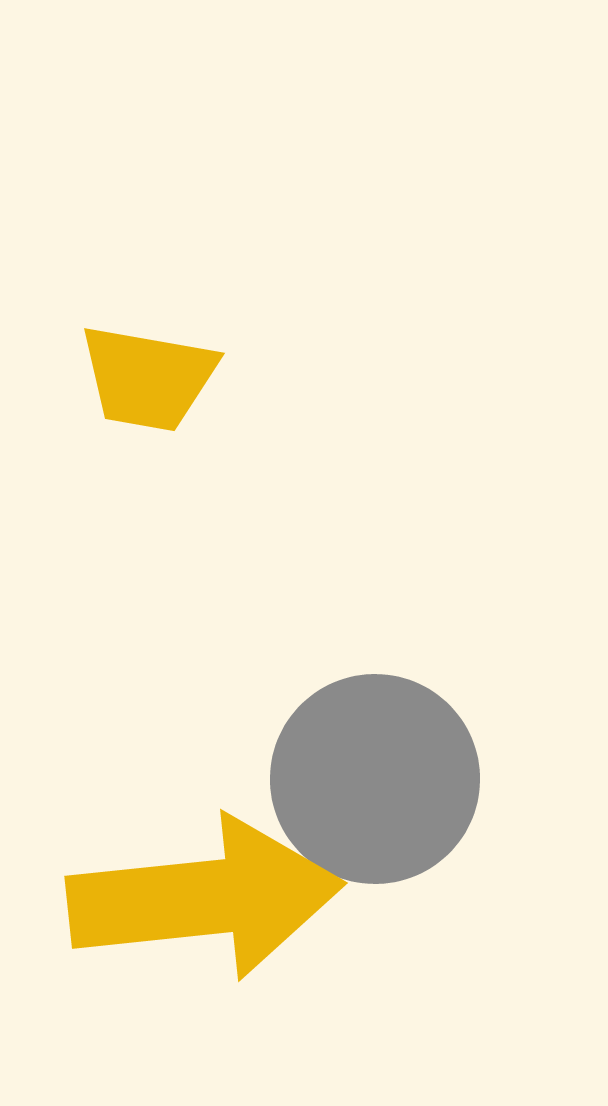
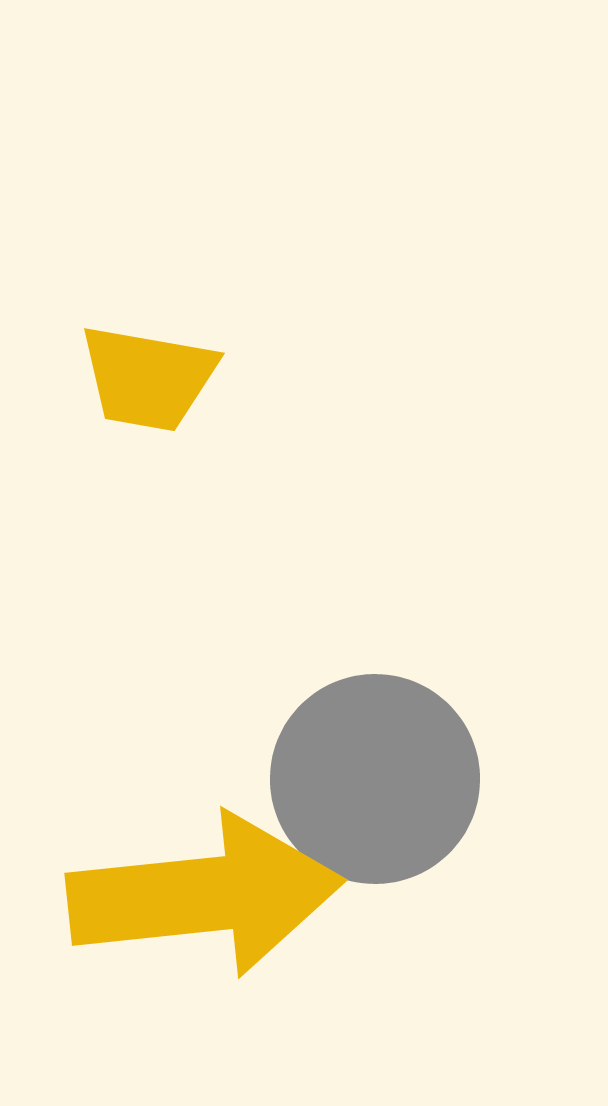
yellow arrow: moved 3 px up
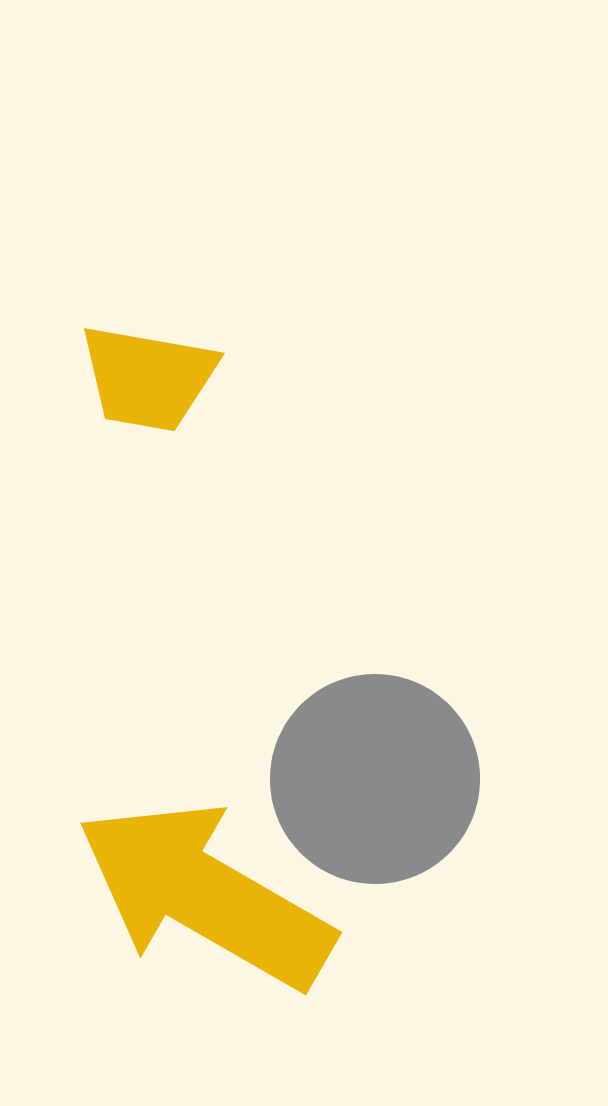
yellow arrow: rotated 144 degrees counterclockwise
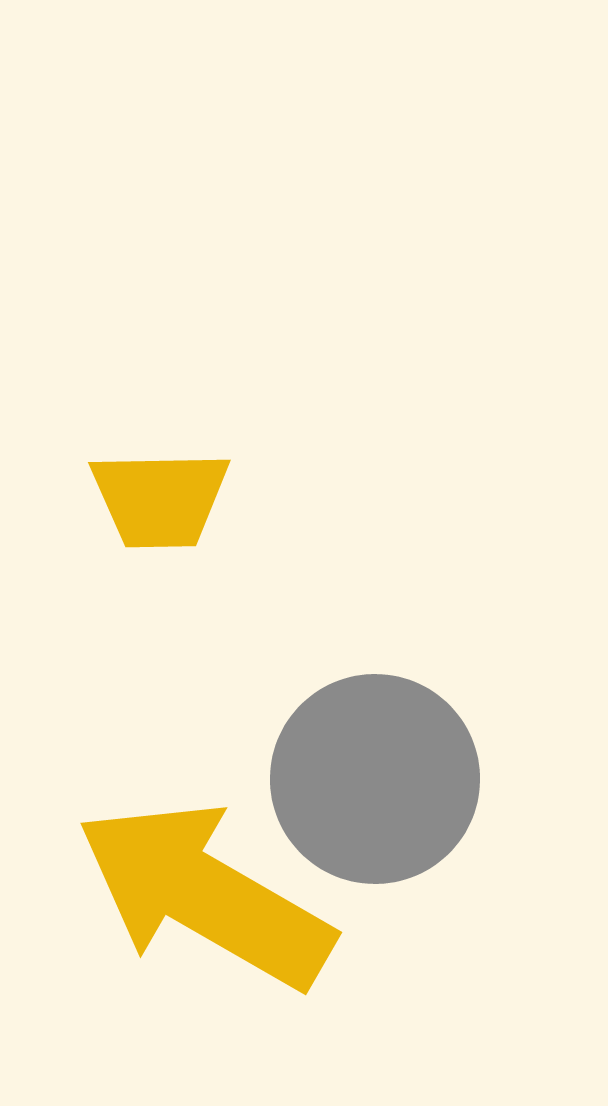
yellow trapezoid: moved 12 px right, 121 px down; rotated 11 degrees counterclockwise
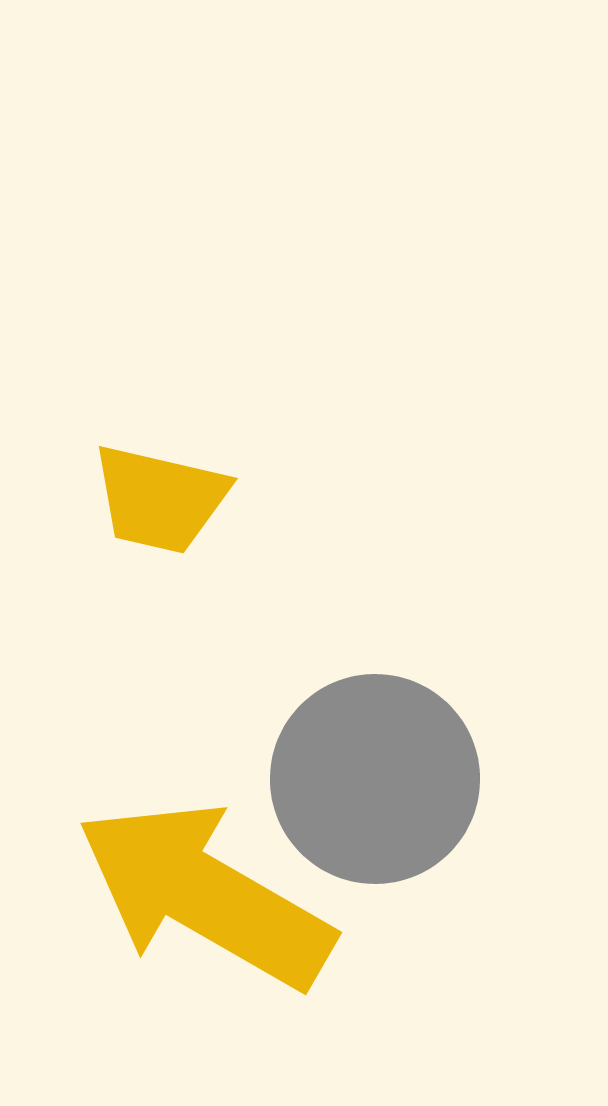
yellow trapezoid: rotated 14 degrees clockwise
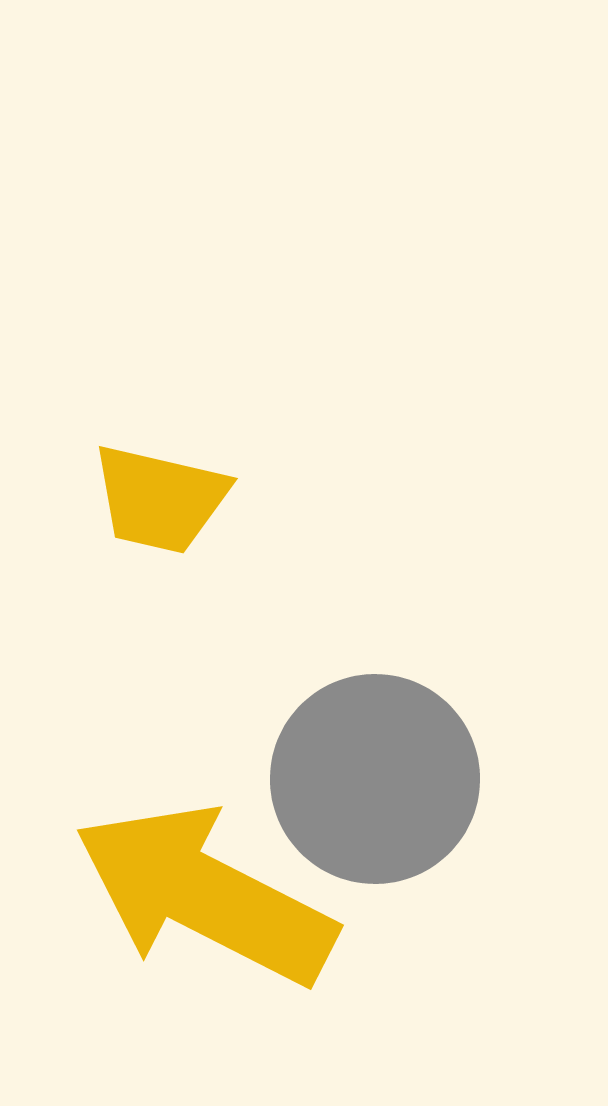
yellow arrow: rotated 3 degrees counterclockwise
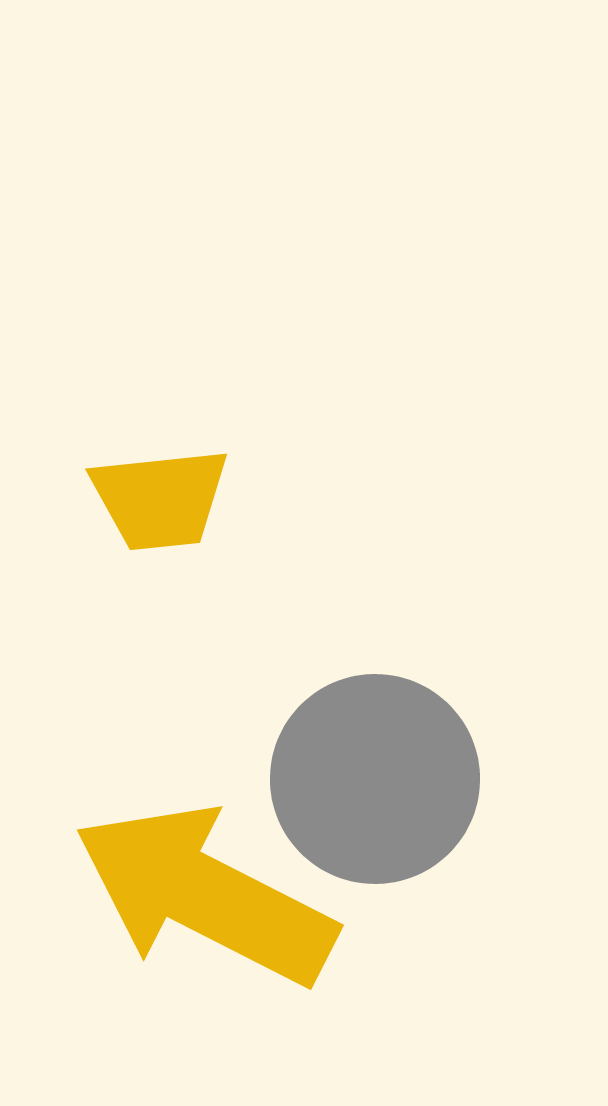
yellow trapezoid: rotated 19 degrees counterclockwise
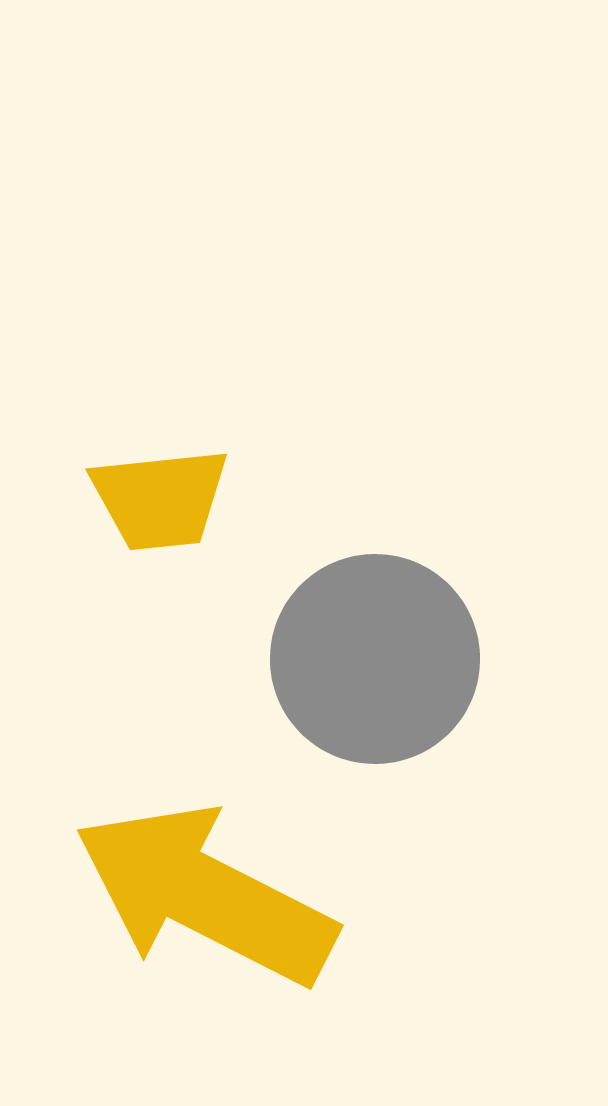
gray circle: moved 120 px up
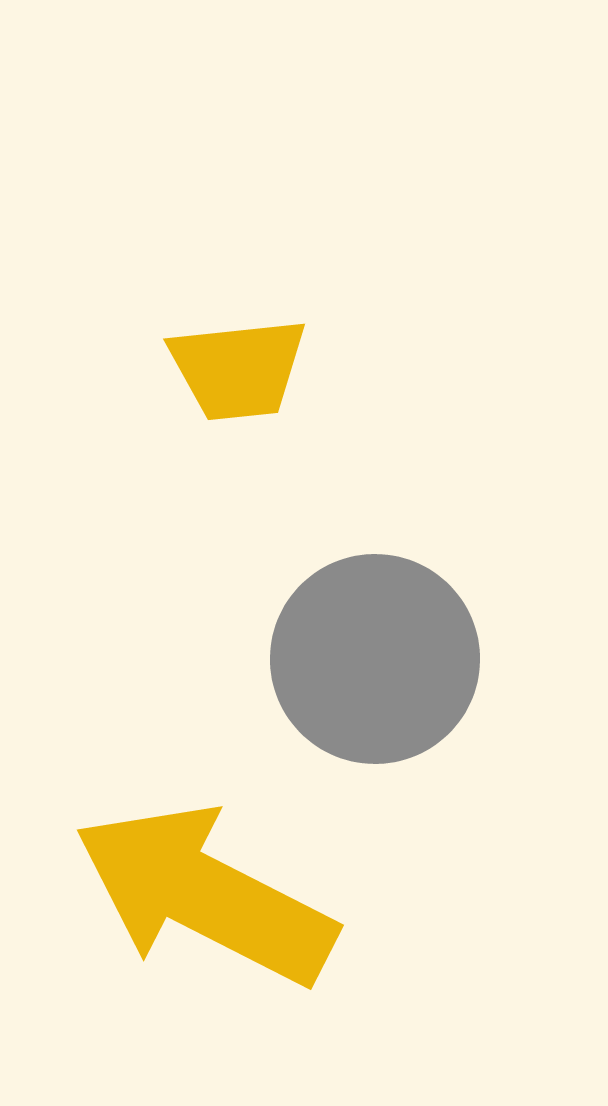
yellow trapezoid: moved 78 px right, 130 px up
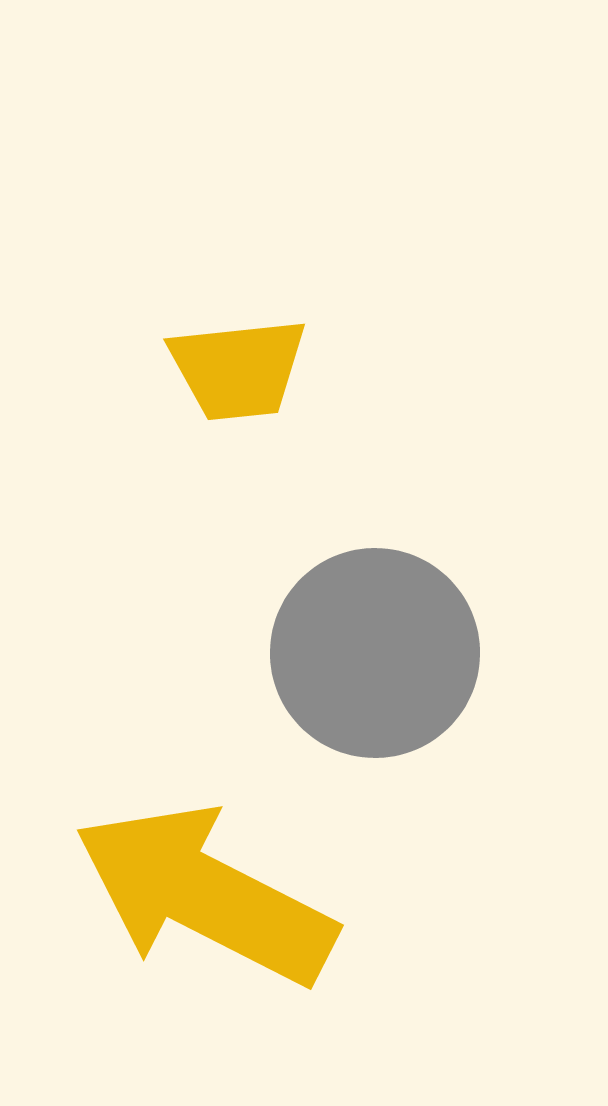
gray circle: moved 6 px up
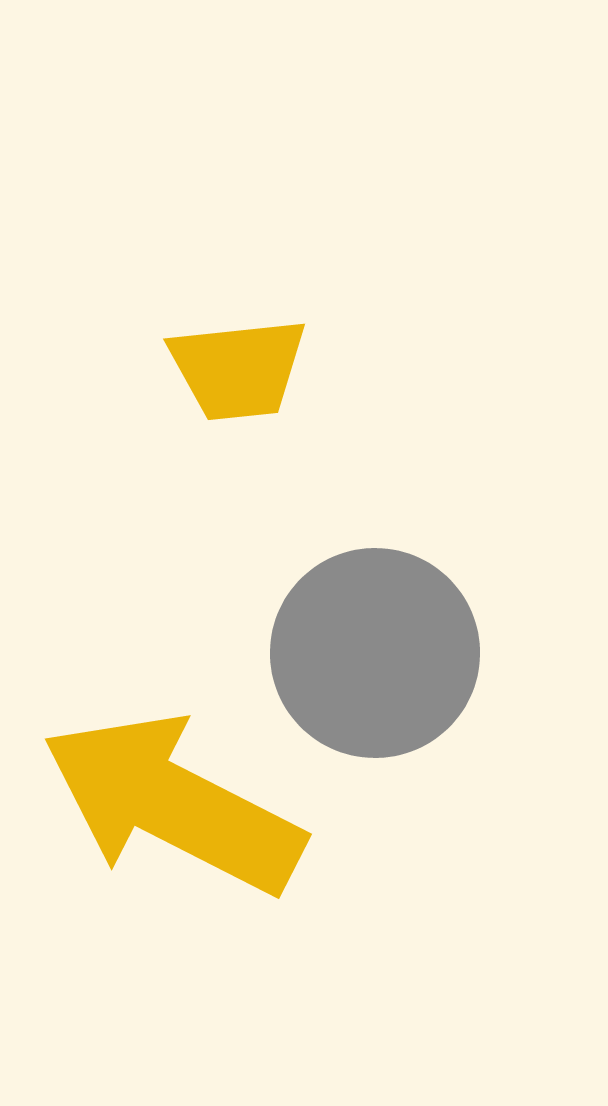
yellow arrow: moved 32 px left, 91 px up
